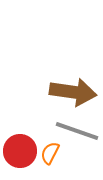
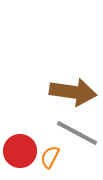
gray line: moved 2 px down; rotated 9 degrees clockwise
orange semicircle: moved 4 px down
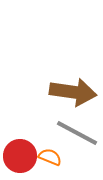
red circle: moved 5 px down
orange semicircle: rotated 85 degrees clockwise
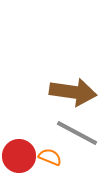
red circle: moved 1 px left
